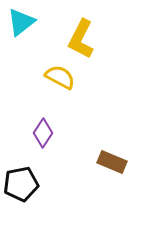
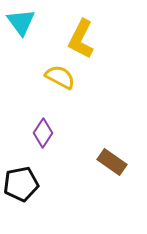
cyan triangle: rotated 28 degrees counterclockwise
brown rectangle: rotated 12 degrees clockwise
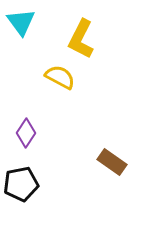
purple diamond: moved 17 px left
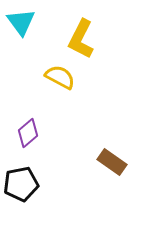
purple diamond: moved 2 px right; rotated 16 degrees clockwise
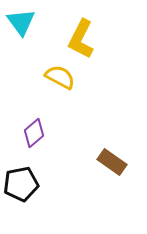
purple diamond: moved 6 px right
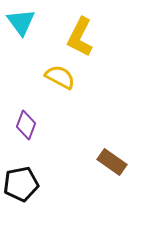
yellow L-shape: moved 1 px left, 2 px up
purple diamond: moved 8 px left, 8 px up; rotated 28 degrees counterclockwise
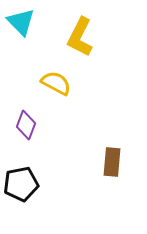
cyan triangle: rotated 8 degrees counterclockwise
yellow semicircle: moved 4 px left, 6 px down
brown rectangle: rotated 60 degrees clockwise
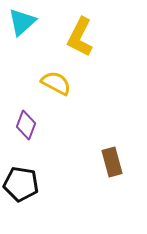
cyan triangle: moved 1 px right; rotated 32 degrees clockwise
brown rectangle: rotated 20 degrees counterclockwise
black pentagon: rotated 20 degrees clockwise
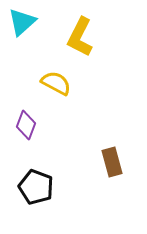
black pentagon: moved 15 px right, 3 px down; rotated 12 degrees clockwise
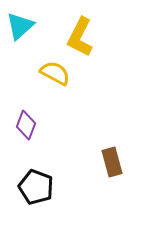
cyan triangle: moved 2 px left, 4 px down
yellow semicircle: moved 1 px left, 10 px up
